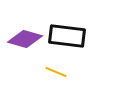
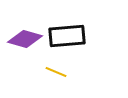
black rectangle: rotated 12 degrees counterclockwise
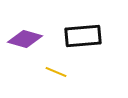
black rectangle: moved 16 px right
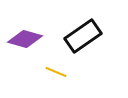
black rectangle: rotated 30 degrees counterclockwise
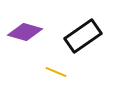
purple diamond: moved 7 px up
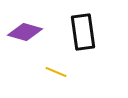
black rectangle: moved 4 px up; rotated 63 degrees counterclockwise
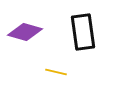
yellow line: rotated 10 degrees counterclockwise
